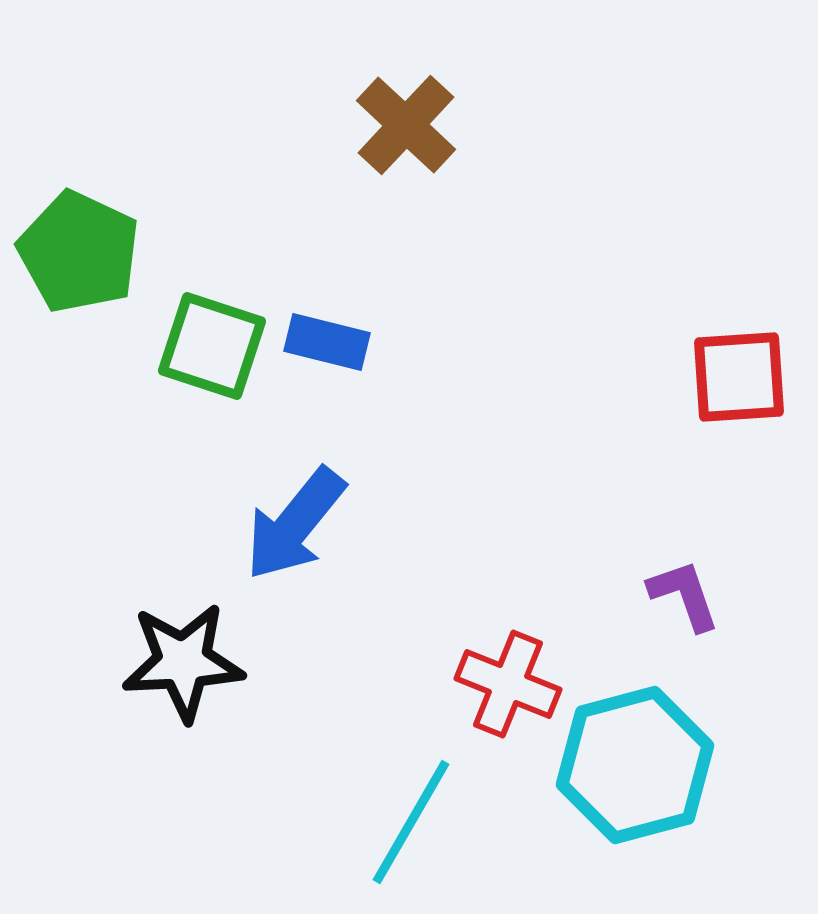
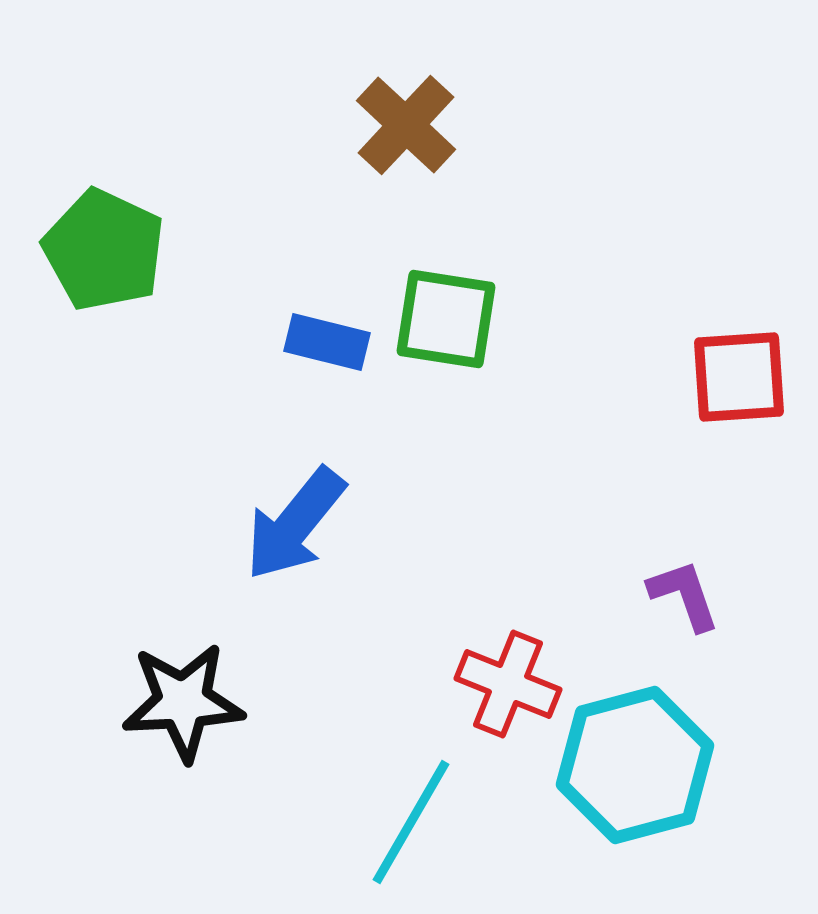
green pentagon: moved 25 px right, 2 px up
green square: moved 234 px right, 27 px up; rotated 9 degrees counterclockwise
black star: moved 40 px down
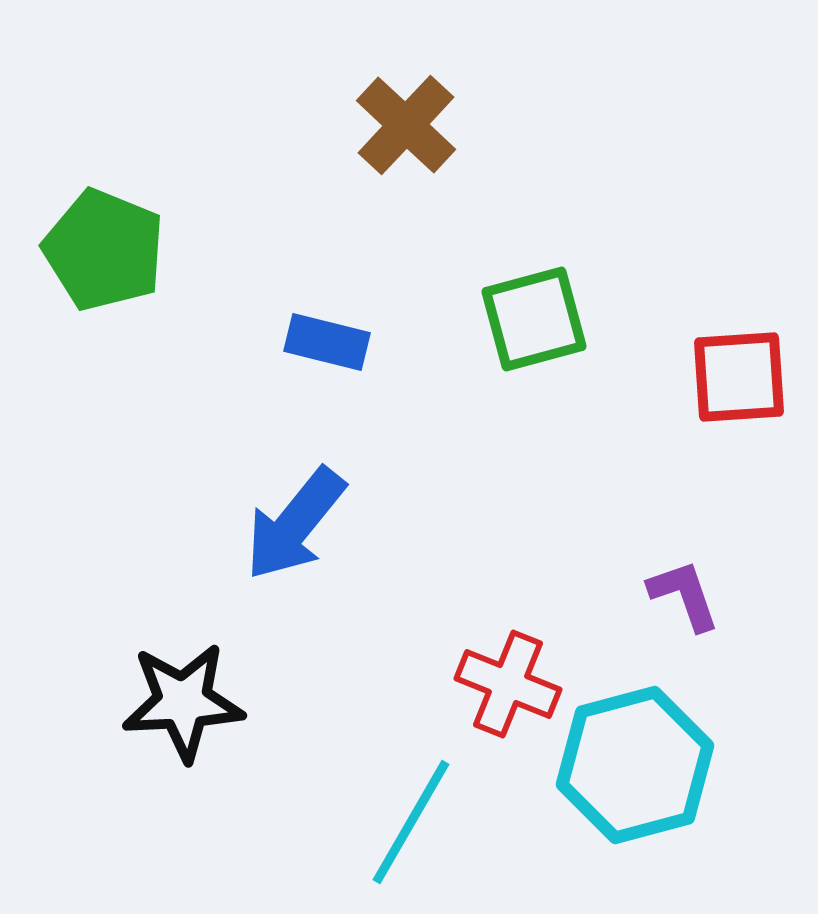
green pentagon: rotated 3 degrees counterclockwise
green square: moved 88 px right; rotated 24 degrees counterclockwise
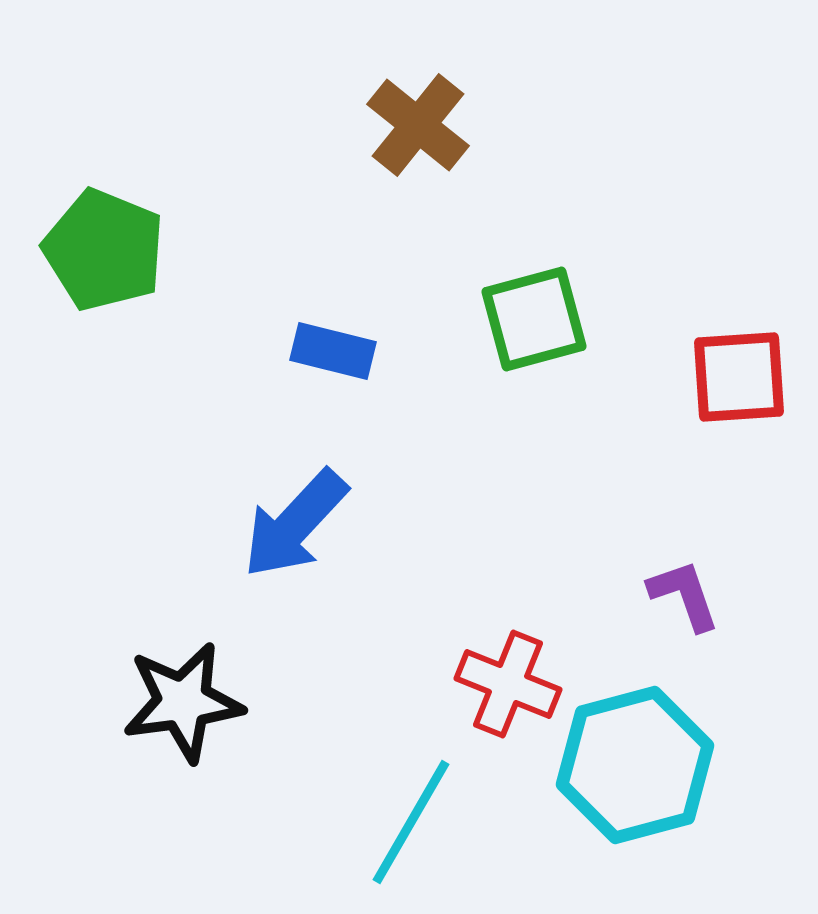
brown cross: moved 12 px right; rotated 4 degrees counterclockwise
blue rectangle: moved 6 px right, 9 px down
blue arrow: rotated 4 degrees clockwise
black star: rotated 5 degrees counterclockwise
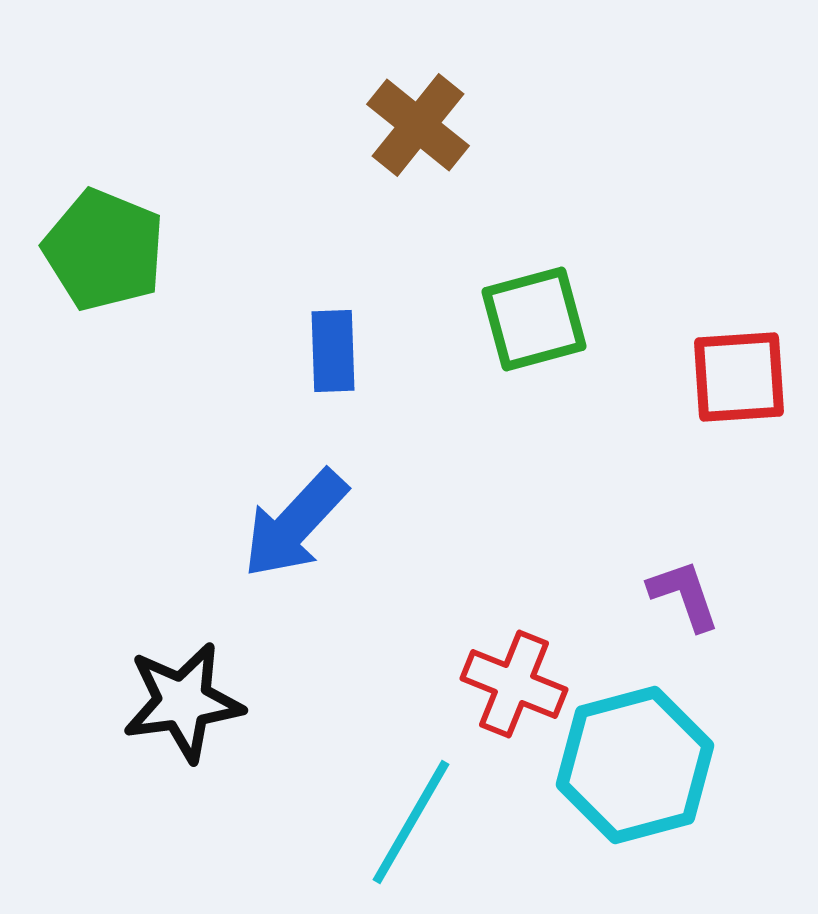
blue rectangle: rotated 74 degrees clockwise
red cross: moved 6 px right
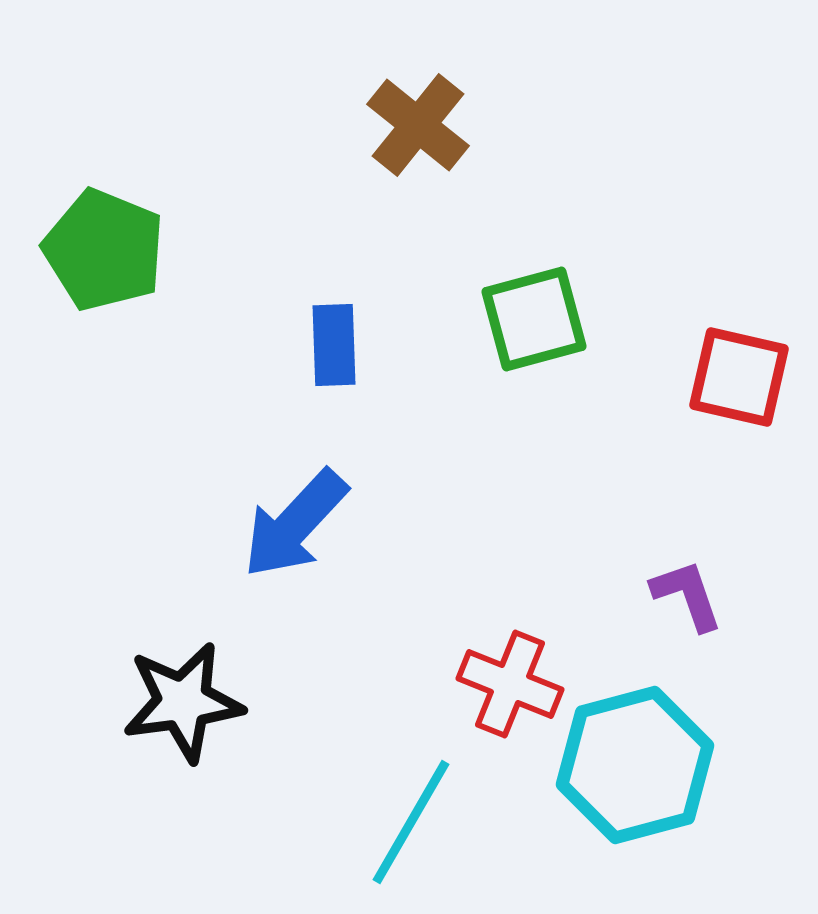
blue rectangle: moved 1 px right, 6 px up
red square: rotated 17 degrees clockwise
purple L-shape: moved 3 px right
red cross: moved 4 px left
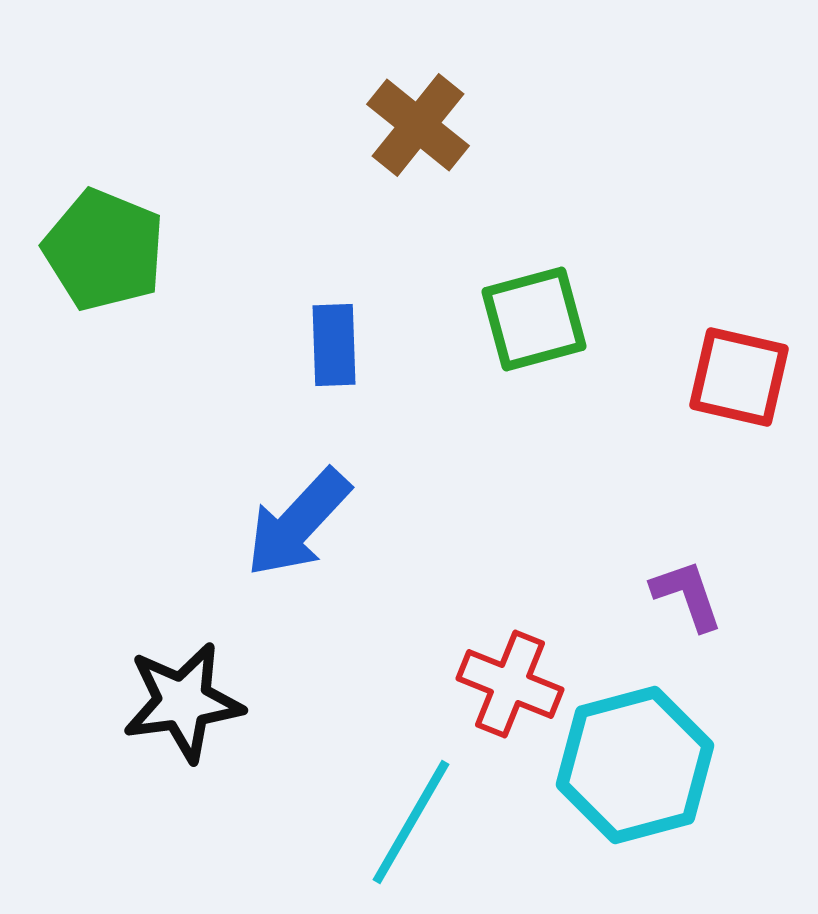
blue arrow: moved 3 px right, 1 px up
